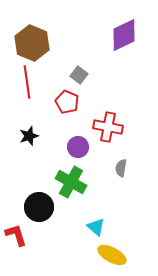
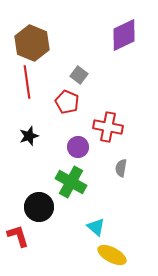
red L-shape: moved 2 px right, 1 px down
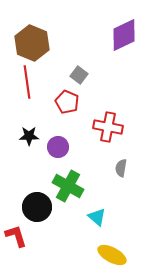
black star: rotated 18 degrees clockwise
purple circle: moved 20 px left
green cross: moved 3 px left, 4 px down
black circle: moved 2 px left
cyan triangle: moved 1 px right, 10 px up
red L-shape: moved 2 px left
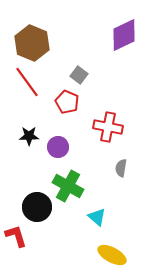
red line: rotated 28 degrees counterclockwise
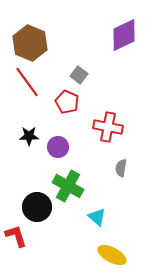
brown hexagon: moved 2 px left
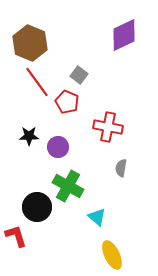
red line: moved 10 px right
yellow ellipse: rotated 36 degrees clockwise
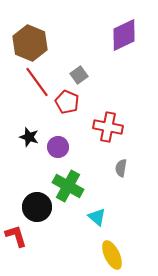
gray square: rotated 18 degrees clockwise
black star: moved 1 px down; rotated 18 degrees clockwise
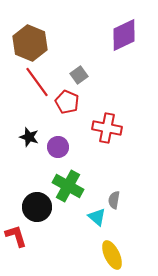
red cross: moved 1 px left, 1 px down
gray semicircle: moved 7 px left, 32 px down
